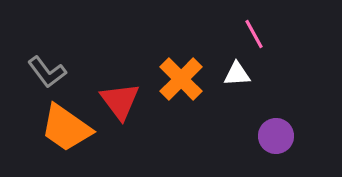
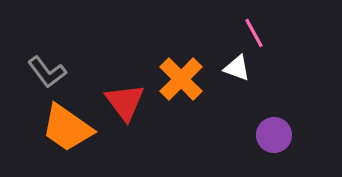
pink line: moved 1 px up
white triangle: moved 6 px up; rotated 24 degrees clockwise
red triangle: moved 5 px right, 1 px down
orange trapezoid: moved 1 px right
purple circle: moved 2 px left, 1 px up
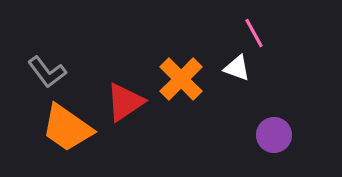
red triangle: rotated 33 degrees clockwise
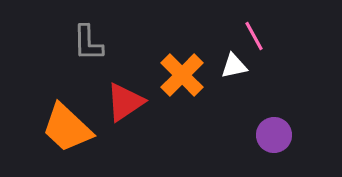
pink line: moved 3 px down
white triangle: moved 3 px left, 2 px up; rotated 32 degrees counterclockwise
gray L-shape: moved 41 px right, 29 px up; rotated 36 degrees clockwise
orange cross: moved 1 px right, 4 px up
orange trapezoid: rotated 8 degrees clockwise
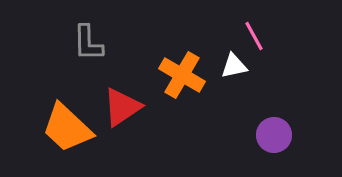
orange cross: rotated 15 degrees counterclockwise
red triangle: moved 3 px left, 5 px down
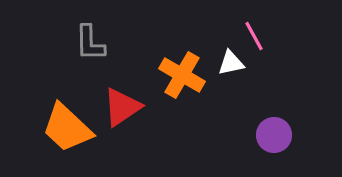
gray L-shape: moved 2 px right
white triangle: moved 3 px left, 3 px up
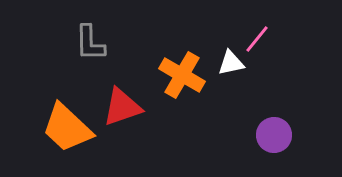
pink line: moved 3 px right, 3 px down; rotated 68 degrees clockwise
red triangle: rotated 15 degrees clockwise
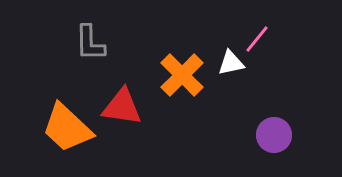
orange cross: rotated 15 degrees clockwise
red triangle: rotated 27 degrees clockwise
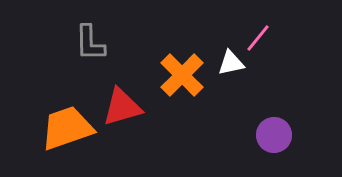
pink line: moved 1 px right, 1 px up
red triangle: rotated 24 degrees counterclockwise
orange trapezoid: rotated 118 degrees clockwise
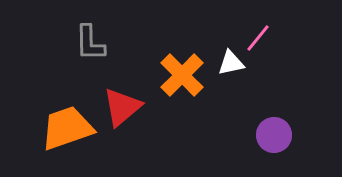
red triangle: rotated 24 degrees counterclockwise
